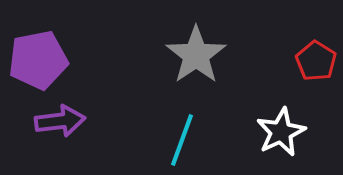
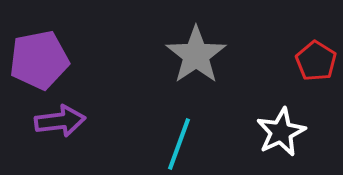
purple pentagon: moved 1 px right
cyan line: moved 3 px left, 4 px down
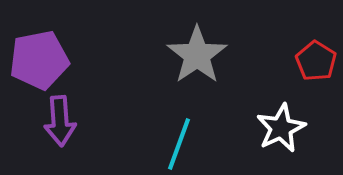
gray star: moved 1 px right
purple arrow: rotated 93 degrees clockwise
white star: moved 4 px up
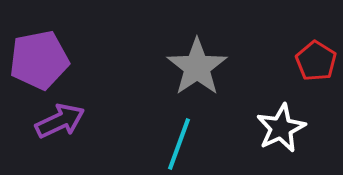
gray star: moved 12 px down
purple arrow: rotated 111 degrees counterclockwise
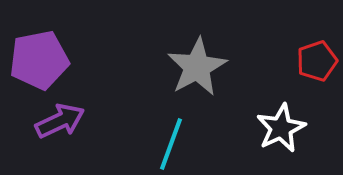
red pentagon: moved 1 px right; rotated 21 degrees clockwise
gray star: rotated 6 degrees clockwise
cyan line: moved 8 px left
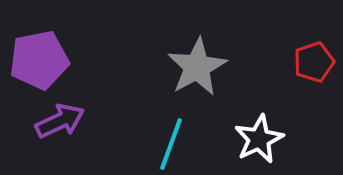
red pentagon: moved 3 px left, 1 px down
white star: moved 22 px left, 11 px down
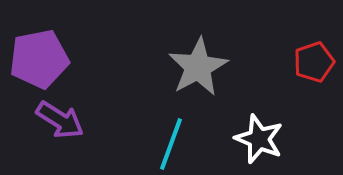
purple pentagon: moved 1 px up
gray star: moved 1 px right
purple arrow: moved 1 px up; rotated 57 degrees clockwise
white star: rotated 24 degrees counterclockwise
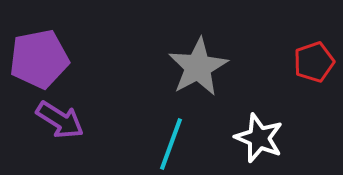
white star: moved 1 px up
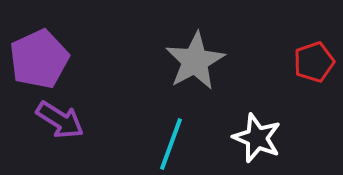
purple pentagon: rotated 14 degrees counterclockwise
gray star: moved 3 px left, 6 px up
white star: moved 2 px left
